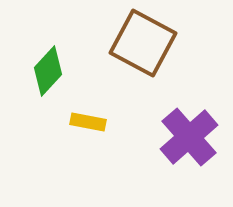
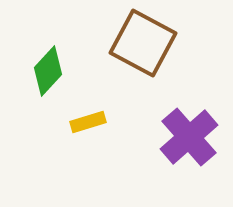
yellow rectangle: rotated 28 degrees counterclockwise
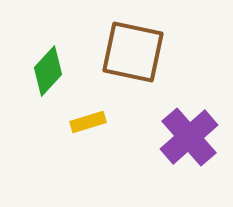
brown square: moved 10 px left, 9 px down; rotated 16 degrees counterclockwise
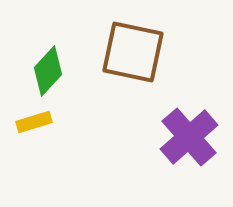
yellow rectangle: moved 54 px left
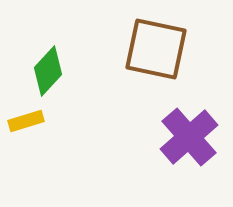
brown square: moved 23 px right, 3 px up
yellow rectangle: moved 8 px left, 1 px up
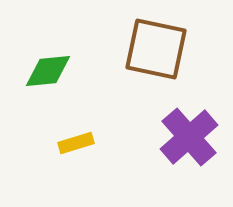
green diamond: rotated 42 degrees clockwise
yellow rectangle: moved 50 px right, 22 px down
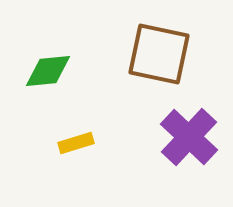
brown square: moved 3 px right, 5 px down
purple cross: rotated 6 degrees counterclockwise
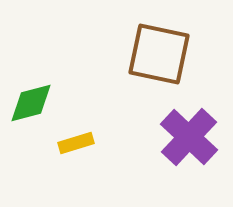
green diamond: moved 17 px left, 32 px down; rotated 9 degrees counterclockwise
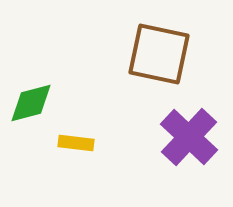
yellow rectangle: rotated 24 degrees clockwise
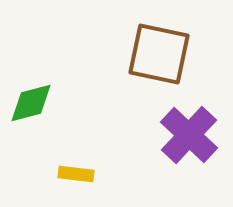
purple cross: moved 2 px up
yellow rectangle: moved 31 px down
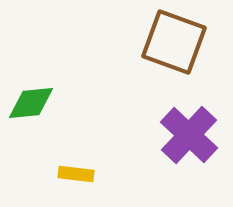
brown square: moved 15 px right, 12 px up; rotated 8 degrees clockwise
green diamond: rotated 9 degrees clockwise
